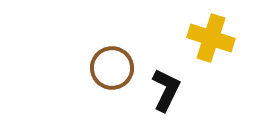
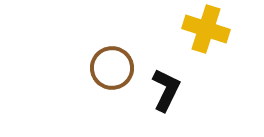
yellow cross: moved 5 px left, 9 px up
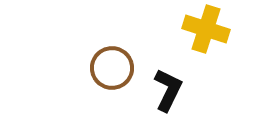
black L-shape: moved 2 px right
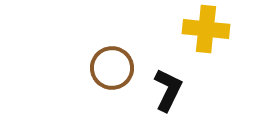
yellow cross: rotated 12 degrees counterclockwise
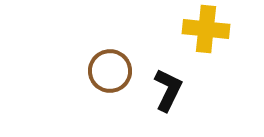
brown circle: moved 2 px left, 3 px down
